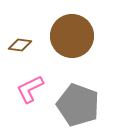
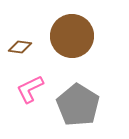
brown diamond: moved 2 px down
gray pentagon: rotated 12 degrees clockwise
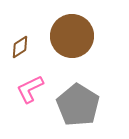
brown diamond: rotated 40 degrees counterclockwise
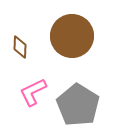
brown diamond: rotated 55 degrees counterclockwise
pink L-shape: moved 3 px right, 3 px down
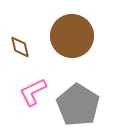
brown diamond: rotated 15 degrees counterclockwise
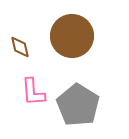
pink L-shape: rotated 68 degrees counterclockwise
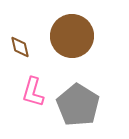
pink L-shape: rotated 20 degrees clockwise
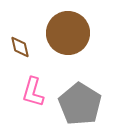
brown circle: moved 4 px left, 3 px up
gray pentagon: moved 2 px right, 1 px up
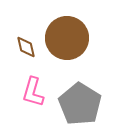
brown circle: moved 1 px left, 5 px down
brown diamond: moved 6 px right
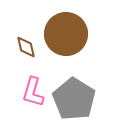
brown circle: moved 1 px left, 4 px up
gray pentagon: moved 6 px left, 5 px up
